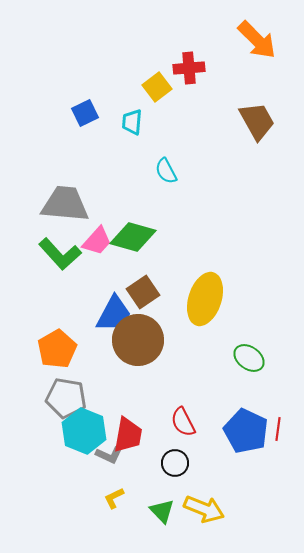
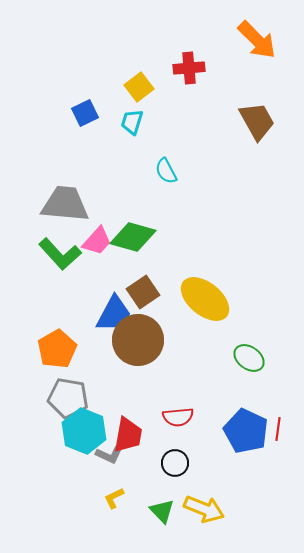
yellow square: moved 18 px left
cyan trapezoid: rotated 12 degrees clockwise
yellow ellipse: rotated 69 degrees counterclockwise
gray pentagon: moved 2 px right
red semicircle: moved 5 px left, 5 px up; rotated 68 degrees counterclockwise
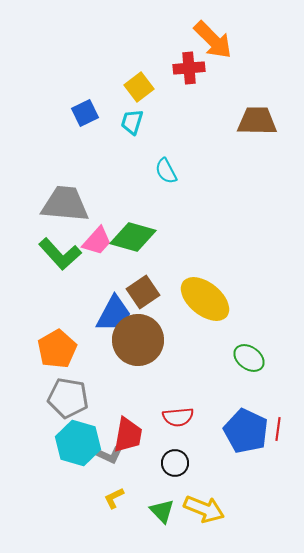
orange arrow: moved 44 px left
brown trapezoid: rotated 60 degrees counterclockwise
cyan hexagon: moved 6 px left, 12 px down; rotated 6 degrees counterclockwise
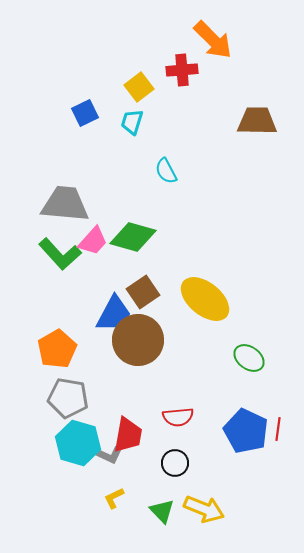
red cross: moved 7 px left, 2 px down
pink trapezoid: moved 4 px left
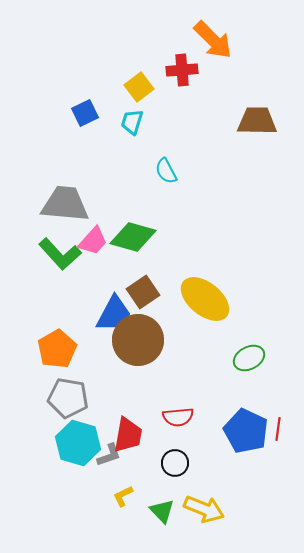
green ellipse: rotated 64 degrees counterclockwise
gray L-shape: rotated 44 degrees counterclockwise
yellow L-shape: moved 9 px right, 2 px up
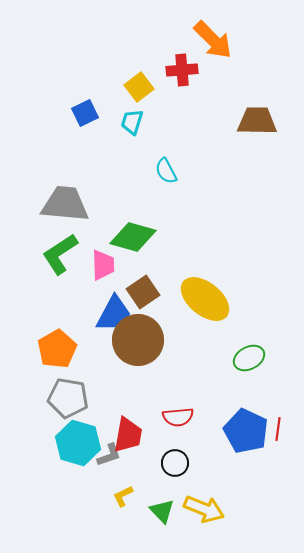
pink trapezoid: moved 10 px right, 24 px down; rotated 44 degrees counterclockwise
green L-shape: rotated 99 degrees clockwise
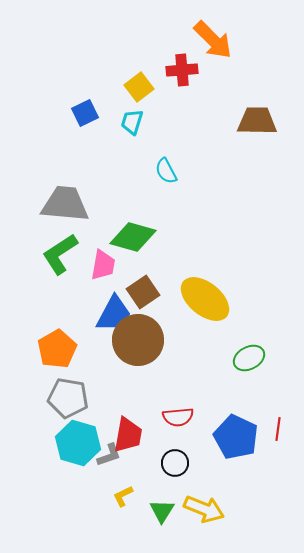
pink trapezoid: rotated 12 degrees clockwise
blue pentagon: moved 10 px left, 6 px down
green triangle: rotated 16 degrees clockwise
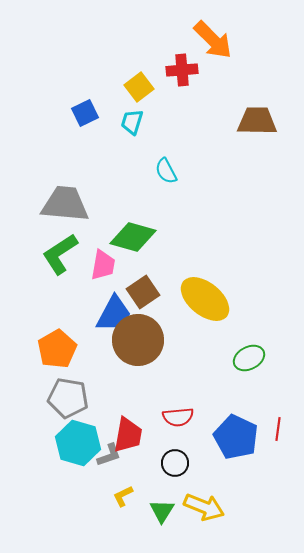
yellow arrow: moved 2 px up
